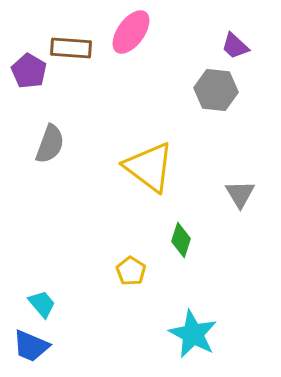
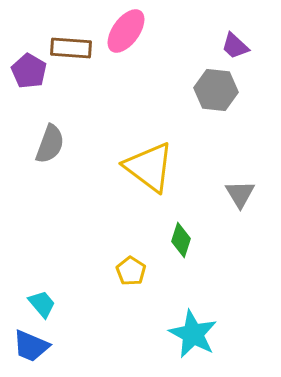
pink ellipse: moved 5 px left, 1 px up
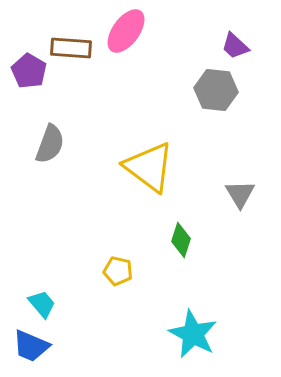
yellow pentagon: moved 13 px left; rotated 20 degrees counterclockwise
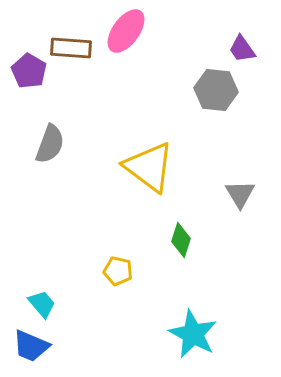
purple trapezoid: moved 7 px right, 3 px down; rotated 12 degrees clockwise
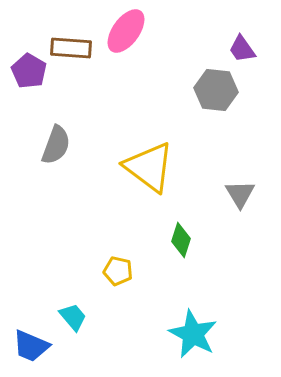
gray semicircle: moved 6 px right, 1 px down
cyan trapezoid: moved 31 px right, 13 px down
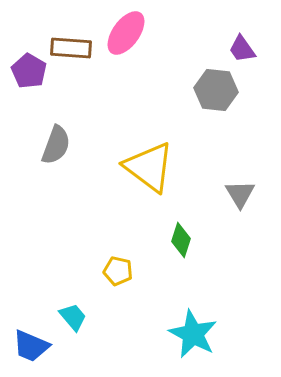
pink ellipse: moved 2 px down
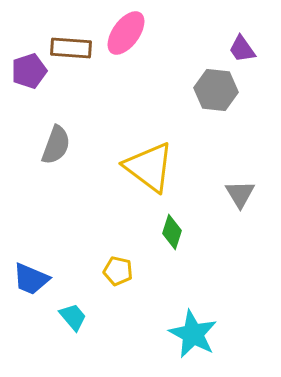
purple pentagon: rotated 24 degrees clockwise
green diamond: moved 9 px left, 8 px up
blue trapezoid: moved 67 px up
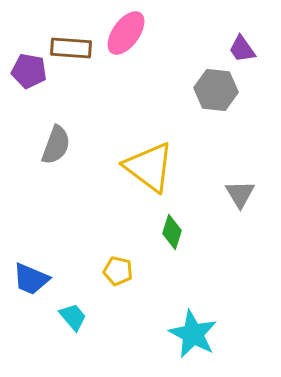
purple pentagon: rotated 28 degrees clockwise
